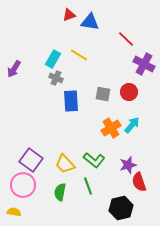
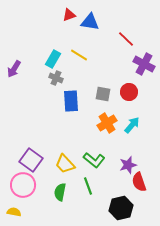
orange cross: moved 4 px left, 5 px up
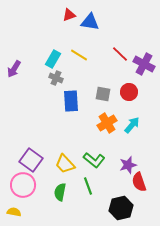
red line: moved 6 px left, 15 px down
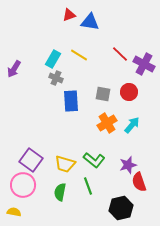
yellow trapezoid: rotated 30 degrees counterclockwise
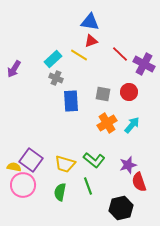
red triangle: moved 22 px right, 26 px down
cyan rectangle: rotated 18 degrees clockwise
yellow semicircle: moved 45 px up
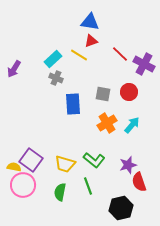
blue rectangle: moved 2 px right, 3 px down
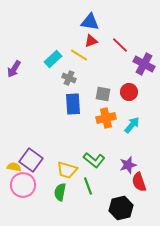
red line: moved 9 px up
gray cross: moved 13 px right
orange cross: moved 1 px left, 5 px up; rotated 18 degrees clockwise
yellow trapezoid: moved 2 px right, 6 px down
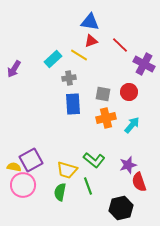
gray cross: rotated 32 degrees counterclockwise
purple square: rotated 25 degrees clockwise
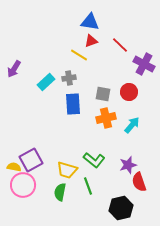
cyan rectangle: moved 7 px left, 23 px down
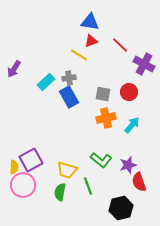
blue rectangle: moved 4 px left, 7 px up; rotated 25 degrees counterclockwise
green L-shape: moved 7 px right
yellow semicircle: rotated 80 degrees clockwise
